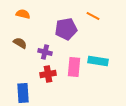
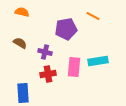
orange semicircle: moved 1 px left, 2 px up
cyan rectangle: rotated 18 degrees counterclockwise
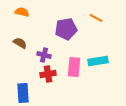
orange line: moved 3 px right, 2 px down
purple cross: moved 1 px left, 3 px down
